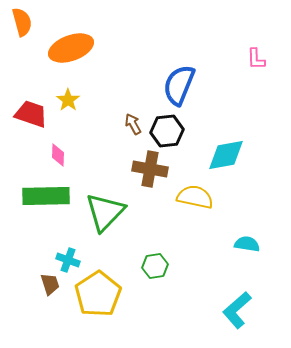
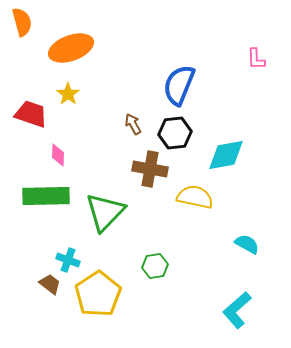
yellow star: moved 6 px up
black hexagon: moved 8 px right, 2 px down
cyan semicircle: rotated 20 degrees clockwise
brown trapezoid: rotated 35 degrees counterclockwise
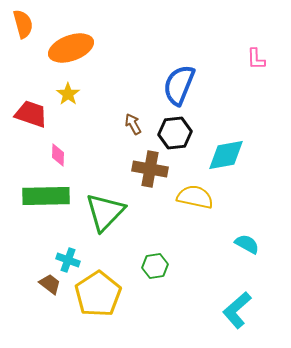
orange semicircle: moved 1 px right, 2 px down
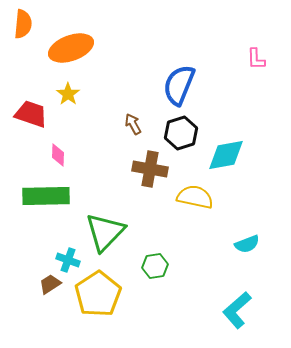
orange semicircle: rotated 20 degrees clockwise
black hexagon: moved 6 px right; rotated 12 degrees counterclockwise
green triangle: moved 20 px down
cyan semicircle: rotated 130 degrees clockwise
brown trapezoid: rotated 70 degrees counterclockwise
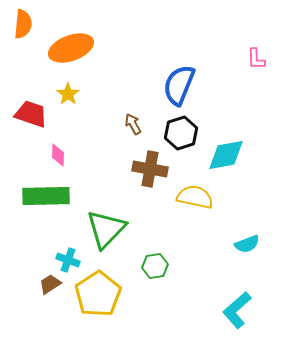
green triangle: moved 1 px right, 3 px up
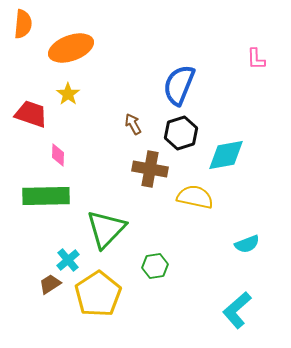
cyan cross: rotated 30 degrees clockwise
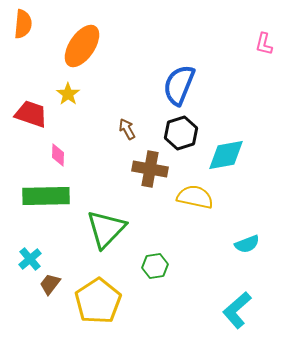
orange ellipse: moved 11 px right, 2 px up; rotated 36 degrees counterclockwise
pink L-shape: moved 8 px right, 15 px up; rotated 15 degrees clockwise
brown arrow: moved 6 px left, 5 px down
cyan cross: moved 38 px left, 1 px up
brown trapezoid: rotated 20 degrees counterclockwise
yellow pentagon: moved 7 px down
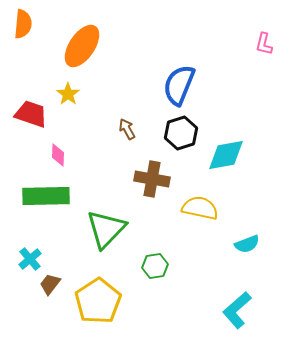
brown cross: moved 2 px right, 10 px down
yellow semicircle: moved 5 px right, 11 px down
